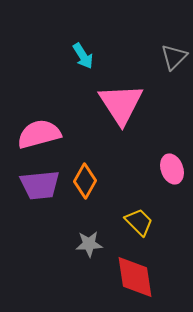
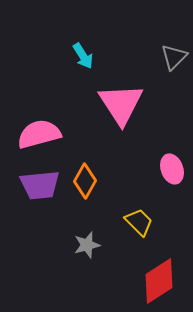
gray star: moved 2 px left, 1 px down; rotated 12 degrees counterclockwise
red diamond: moved 24 px right, 4 px down; rotated 66 degrees clockwise
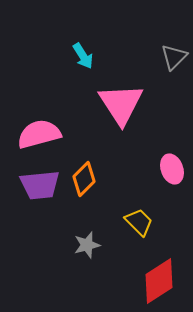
orange diamond: moved 1 px left, 2 px up; rotated 16 degrees clockwise
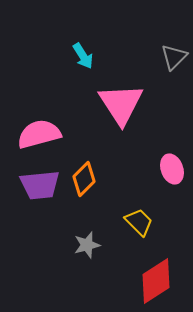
red diamond: moved 3 px left
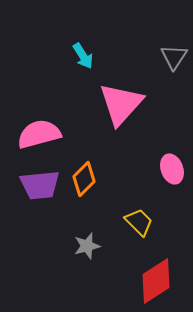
gray triangle: rotated 12 degrees counterclockwise
pink triangle: rotated 15 degrees clockwise
gray star: moved 1 px down
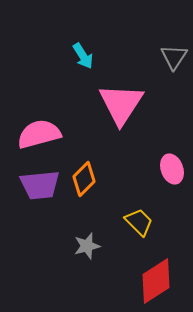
pink triangle: rotated 9 degrees counterclockwise
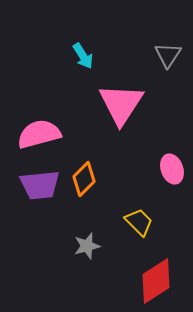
gray triangle: moved 6 px left, 2 px up
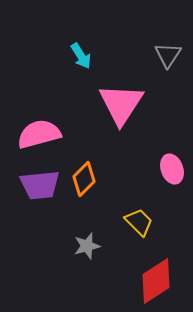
cyan arrow: moved 2 px left
